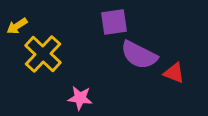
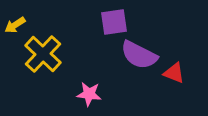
yellow arrow: moved 2 px left, 1 px up
pink star: moved 9 px right, 4 px up
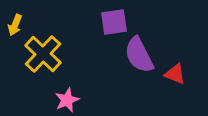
yellow arrow: rotated 35 degrees counterclockwise
purple semicircle: rotated 36 degrees clockwise
red triangle: moved 1 px right, 1 px down
pink star: moved 22 px left, 6 px down; rotated 30 degrees counterclockwise
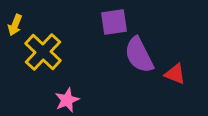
yellow cross: moved 2 px up
